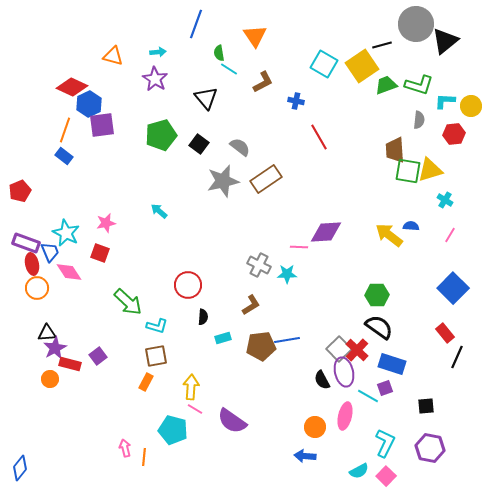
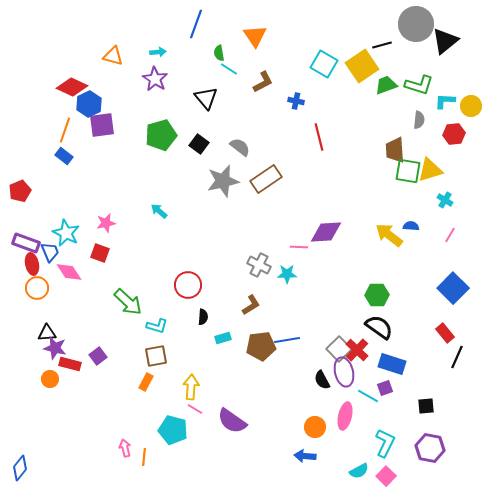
red line at (319, 137): rotated 16 degrees clockwise
purple star at (55, 348): rotated 30 degrees counterclockwise
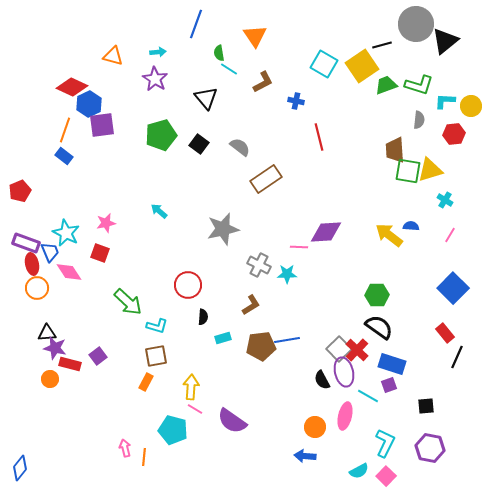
gray star at (223, 181): moved 48 px down
purple square at (385, 388): moved 4 px right, 3 px up
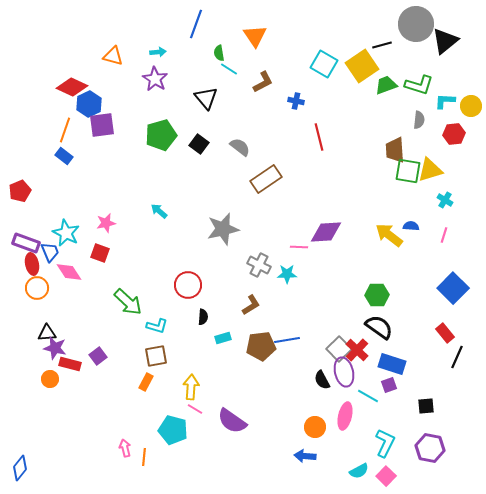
pink line at (450, 235): moved 6 px left; rotated 14 degrees counterclockwise
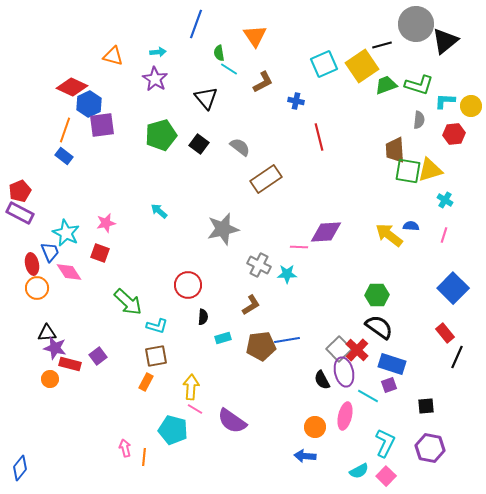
cyan square at (324, 64): rotated 36 degrees clockwise
purple rectangle at (26, 243): moved 6 px left, 30 px up; rotated 8 degrees clockwise
